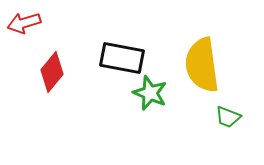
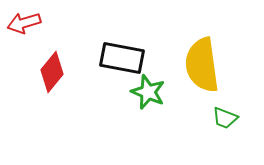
green star: moved 2 px left, 1 px up
green trapezoid: moved 3 px left, 1 px down
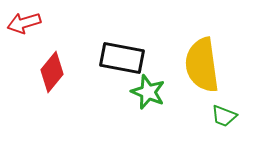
green trapezoid: moved 1 px left, 2 px up
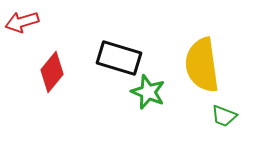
red arrow: moved 2 px left, 1 px up
black rectangle: moved 3 px left; rotated 6 degrees clockwise
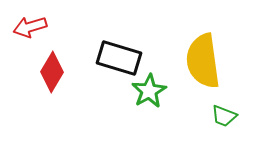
red arrow: moved 8 px right, 5 px down
yellow semicircle: moved 1 px right, 4 px up
red diamond: rotated 9 degrees counterclockwise
green star: moved 1 px right, 1 px up; rotated 20 degrees clockwise
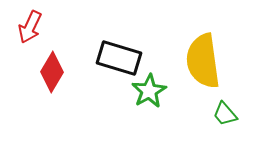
red arrow: rotated 48 degrees counterclockwise
green trapezoid: moved 1 px right, 2 px up; rotated 28 degrees clockwise
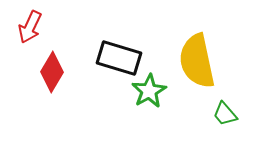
yellow semicircle: moved 6 px left; rotated 4 degrees counterclockwise
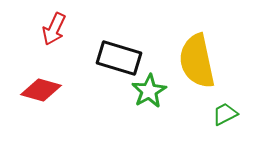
red arrow: moved 24 px right, 2 px down
red diamond: moved 11 px left, 18 px down; rotated 75 degrees clockwise
green trapezoid: rotated 104 degrees clockwise
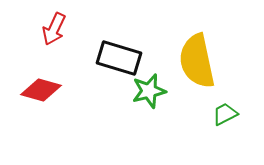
green star: rotated 16 degrees clockwise
